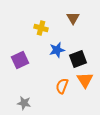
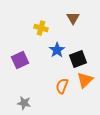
blue star: rotated 21 degrees counterclockwise
orange triangle: rotated 18 degrees clockwise
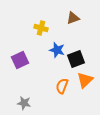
brown triangle: rotated 40 degrees clockwise
blue star: rotated 21 degrees counterclockwise
black square: moved 2 px left
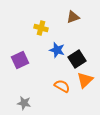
brown triangle: moved 1 px up
black square: moved 1 px right; rotated 12 degrees counterclockwise
orange semicircle: rotated 98 degrees clockwise
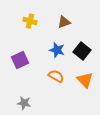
brown triangle: moved 9 px left, 5 px down
yellow cross: moved 11 px left, 7 px up
black square: moved 5 px right, 8 px up; rotated 18 degrees counterclockwise
orange triangle: rotated 30 degrees counterclockwise
orange semicircle: moved 6 px left, 10 px up
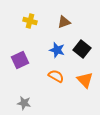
black square: moved 2 px up
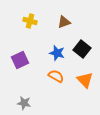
blue star: moved 3 px down
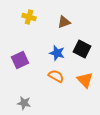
yellow cross: moved 1 px left, 4 px up
black square: rotated 12 degrees counterclockwise
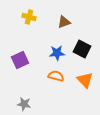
blue star: rotated 21 degrees counterclockwise
orange semicircle: rotated 14 degrees counterclockwise
gray star: moved 1 px down
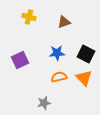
black square: moved 4 px right, 5 px down
orange semicircle: moved 3 px right, 1 px down; rotated 28 degrees counterclockwise
orange triangle: moved 1 px left, 2 px up
gray star: moved 20 px right, 1 px up; rotated 24 degrees counterclockwise
